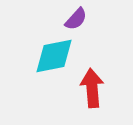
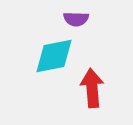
purple semicircle: rotated 50 degrees clockwise
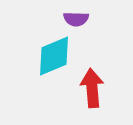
cyan diamond: rotated 12 degrees counterclockwise
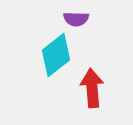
cyan diamond: moved 2 px right, 1 px up; rotated 15 degrees counterclockwise
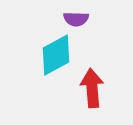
cyan diamond: rotated 9 degrees clockwise
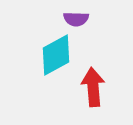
red arrow: moved 1 px right, 1 px up
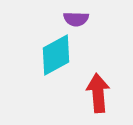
red arrow: moved 5 px right, 6 px down
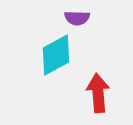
purple semicircle: moved 1 px right, 1 px up
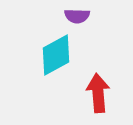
purple semicircle: moved 2 px up
